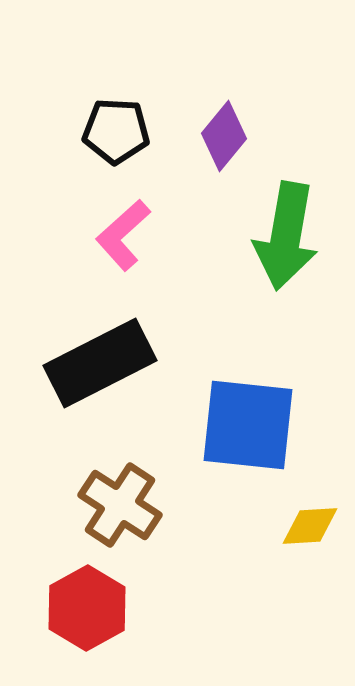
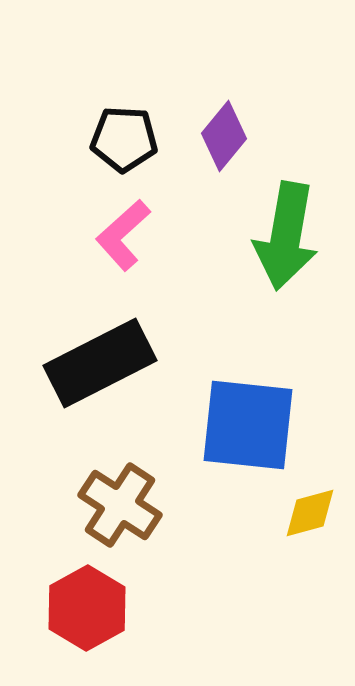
black pentagon: moved 8 px right, 8 px down
yellow diamond: moved 13 px up; rotated 12 degrees counterclockwise
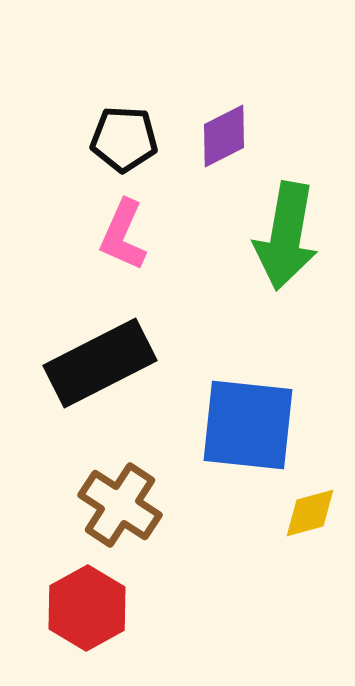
purple diamond: rotated 24 degrees clockwise
pink L-shape: rotated 24 degrees counterclockwise
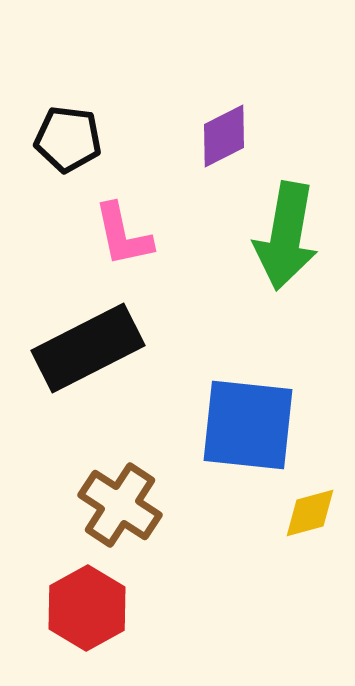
black pentagon: moved 56 px left; rotated 4 degrees clockwise
pink L-shape: rotated 36 degrees counterclockwise
black rectangle: moved 12 px left, 15 px up
